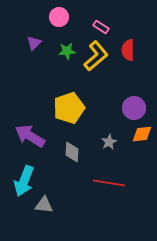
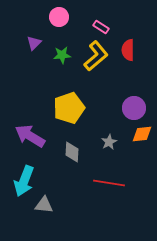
green star: moved 5 px left, 4 px down
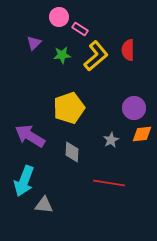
pink rectangle: moved 21 px left, 2 px down
gray star: moved 2 px right, 2 px up
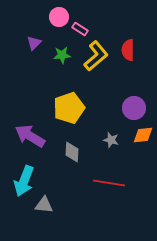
orange diamond: moved 1 px right, 1 px down
gray star: rotated 28 degrees counterclockwise
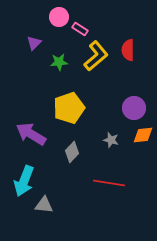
green star: moved 3 px left, 7 px down
purple arrow: moved 1 px right, 2 px up
gray diamond: rotated 40 degrees clockwise
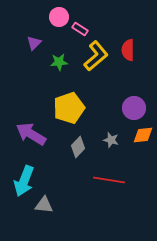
gray diamond: moved 6 px right, 5 px up
red line: moved 3 px up
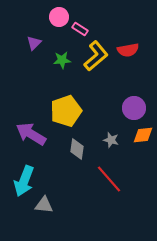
red semicircle: rotated 100 degrees counterclockwise
green star: moved 3 px right, 2 px up
yellow pentagon: moved 3 px left, 3 px down
gray diamond: moved 1 px left, 2 px down; rotated 35 degrees counterclockwise
red line: moved 1 px up; rotated 40 degrees clockwise
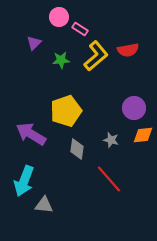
green star: moved 1 px left
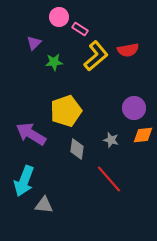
green star: moved 7 px left, 2 px down
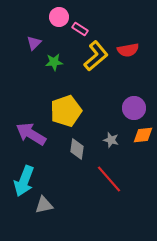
gray triangle: rotated 18 degrees counterclockwise
